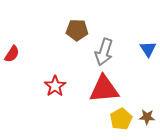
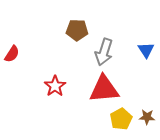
blue triangle: moved 2 px left, 1 px down
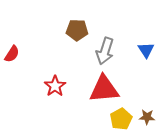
gray arrow: moved 1 px right, 1 px up
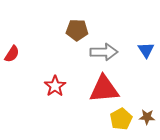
gray arrow: moved 1 px left, 1 px down; rotated 108 degrees counterclockwise
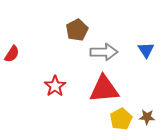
brown pentagon: rotated 30 degrees counterclockwise
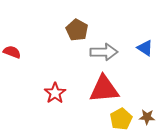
brown pentagon: rotated 15 degrees counterclockwise
blue triangle: moved 1 px left, 2 px up; rotated 24 degrees counterclockwise
red semicircle: moved 2 px up; rotated 102 degrees counterclockwise
red star: moved 7 px down
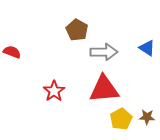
blue triangle: moved 2 px right
red star: moved 1 px left, 2 px up
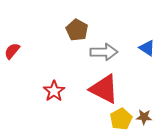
red semicircle: moved 1 px up; rotated 72 degrees counterclockwise
red triangle: rotated 32 degrees clockwise
brown star: moved 3 px left
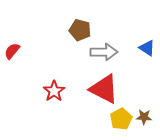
brown pentagon: moved 3 px right; rotated 15 degrees counterclockwise
